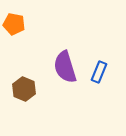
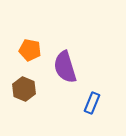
orange pentagon: moved 16 px right, 26 px down
blue rectangle: moved 7 px left, 31 px down
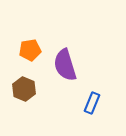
orange pentagon: rotated 20 degrees counterclockwise
purple semicircle: moved 2 px up
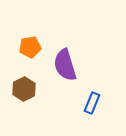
orange pentagon: moved 3 px up
brown hexagon: rotated 10 degrees clockwise
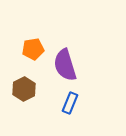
orange pentagon: moved 3 px right, 2 px down
blue rectangle: moved 22 px left
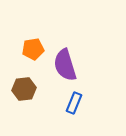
brown hexagon: rotated 20 degrees clockwise
blue rectangle: moved 4 px right
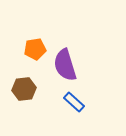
orange pentagon: moved 2 px right
blue rectangle: moved 1 px up; rotated 70 degrees counterclockwise
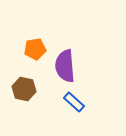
purple semicircle: moved 1 px down; rotated 12 degrees clockwise
brown hexagon: rotated 20 degrees clockwise
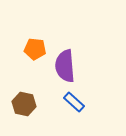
orange pentagon: rotated 15 degrees clockwise
brown hexagon: moved 15 px down
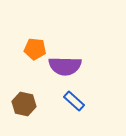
purple semicircle: rotated 84 degrees counterclockwise
blue rectangle: moved 1 px up
